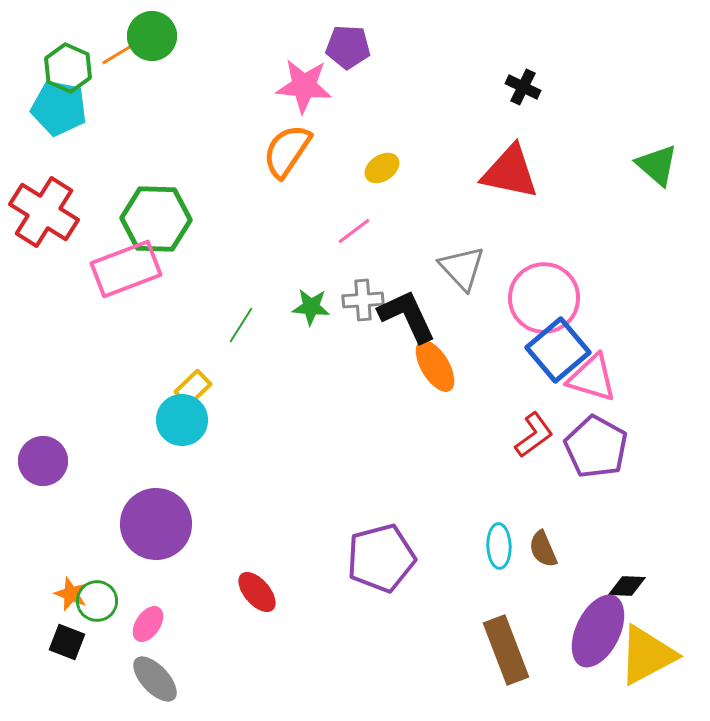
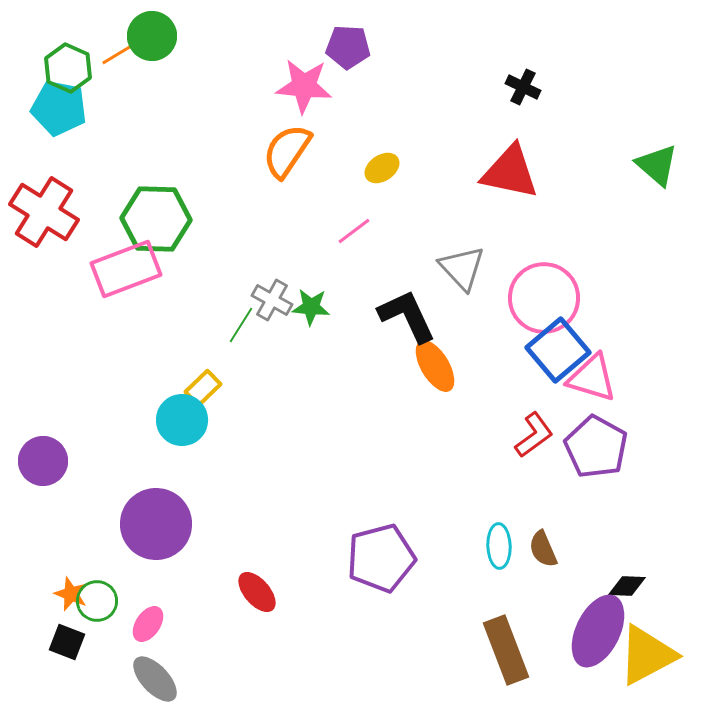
gray cross at (363, 300): moved 91 px left; rotated 33 degrees clockwise
yellow rectangle at (193, 388): moved 10 px right
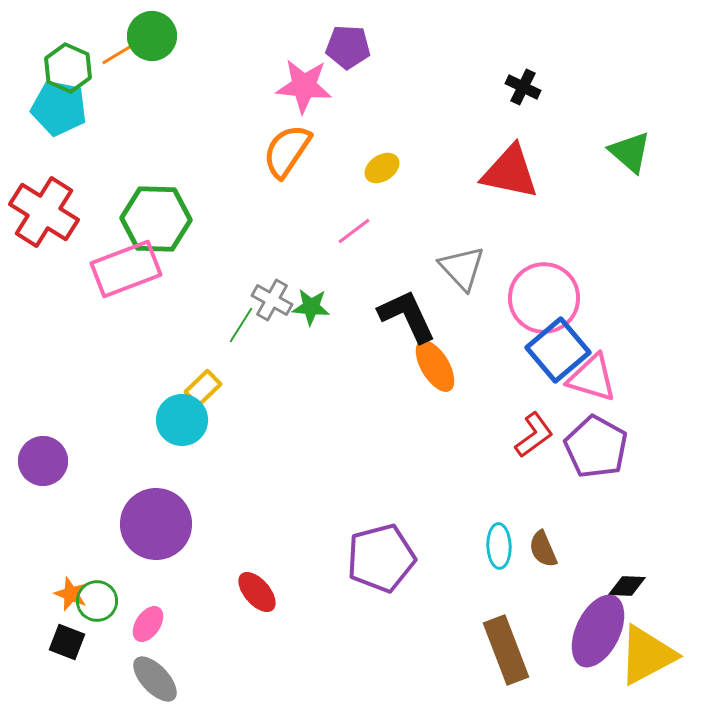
green triangle at (657, 165): moved 27 px left, 13 px up
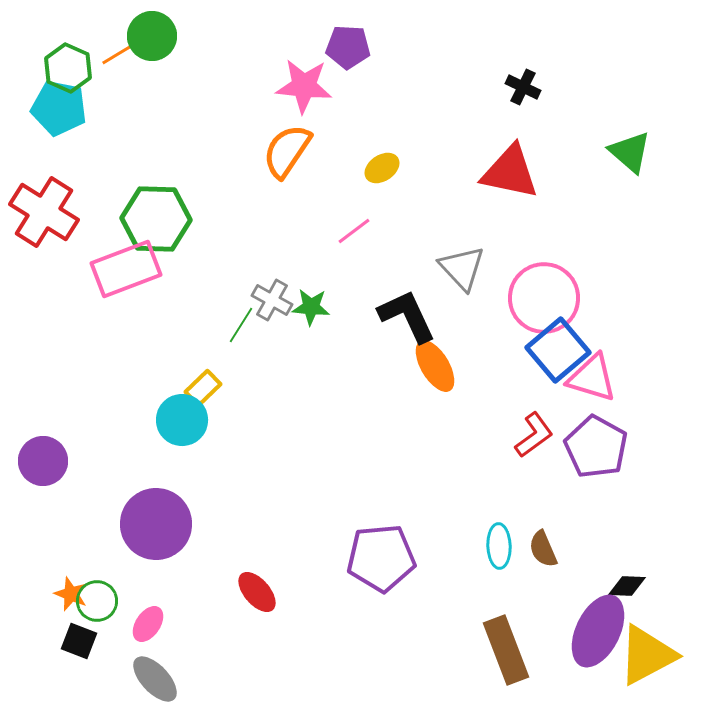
purple pentagon at (381, 558): rotated 10 degrees clockwise
black square at (67, 642): moved 12 px right, 1 px up
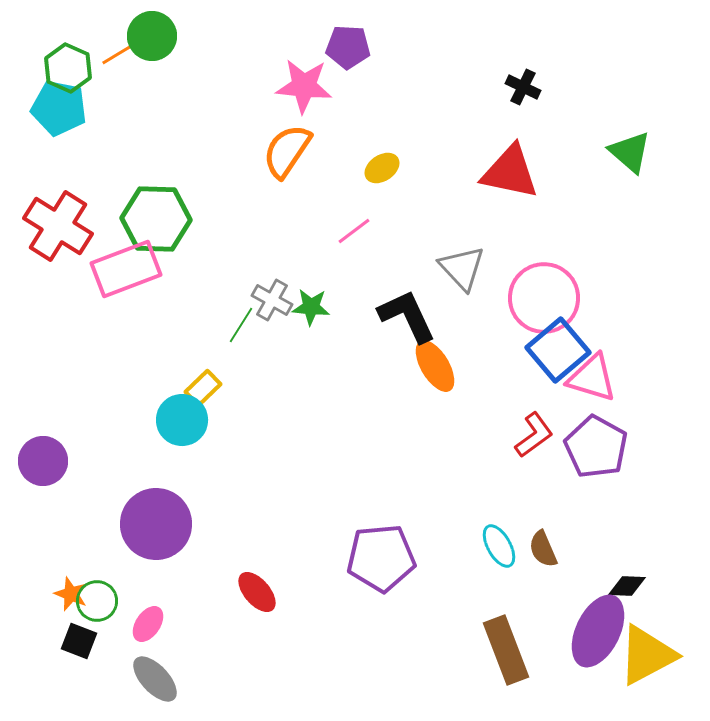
red cross at (44, 212): moved 14 px right, 14 px down
cyan ellipse at (499, 546): rotated 27 degrees counterclockwise
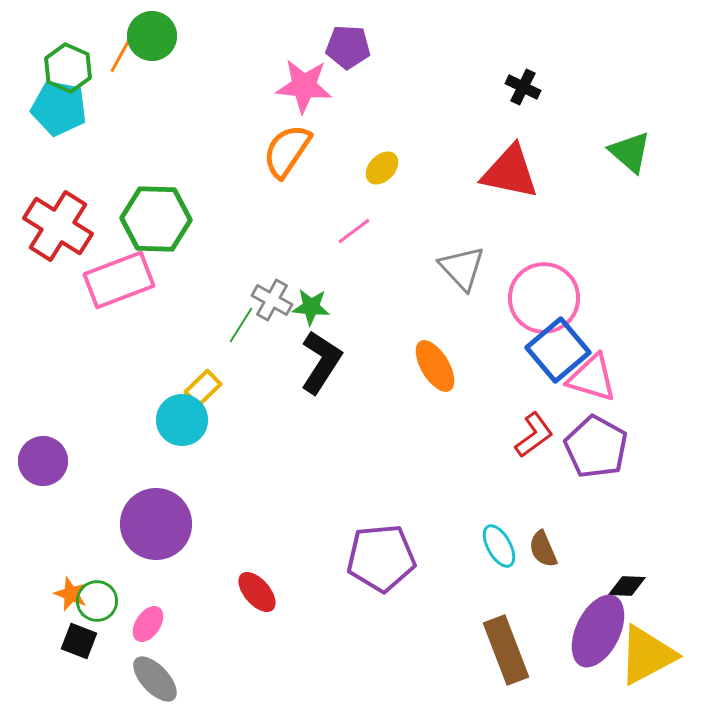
orange line at (123, 51): rotated 30 degrees counterclockwise
yellow ellipse at (382, 168): rotated 12 degrees counterclockwise
pink rectangle at (126, 269): moved 7 px left, 11 px down
black L-shape at (407, 316): moved 86 px left, 46 px down; rotated 58 degrees clockwise
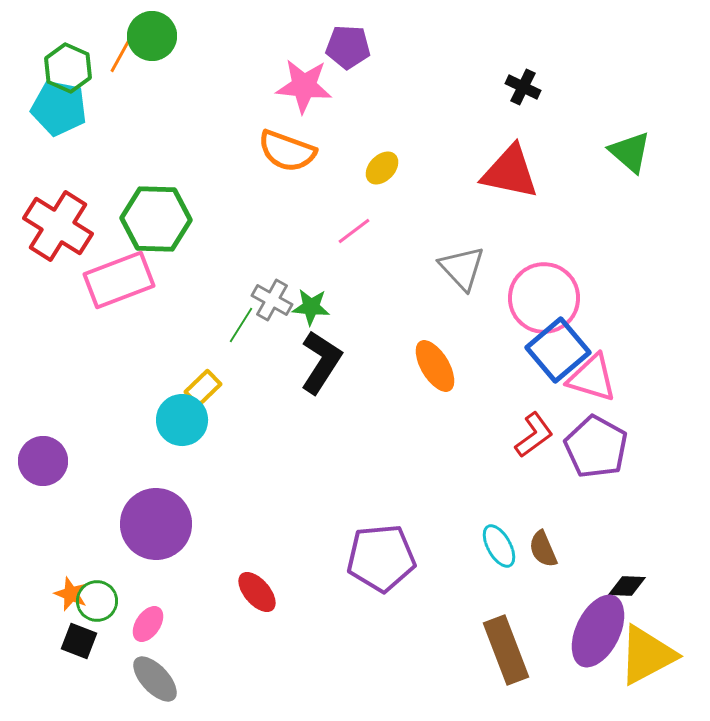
orange semicircle at (287, 151): rotated 104 degrees counterclockwise
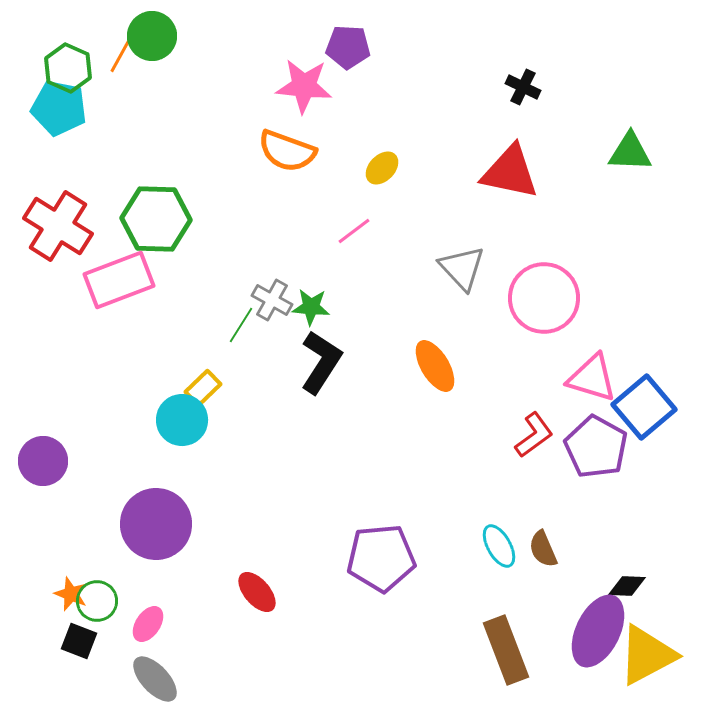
green triangle at (630, 152): rotated 39 degrees counterclockwise
blue square at (558, 350): moved 86 px right, 57 px down
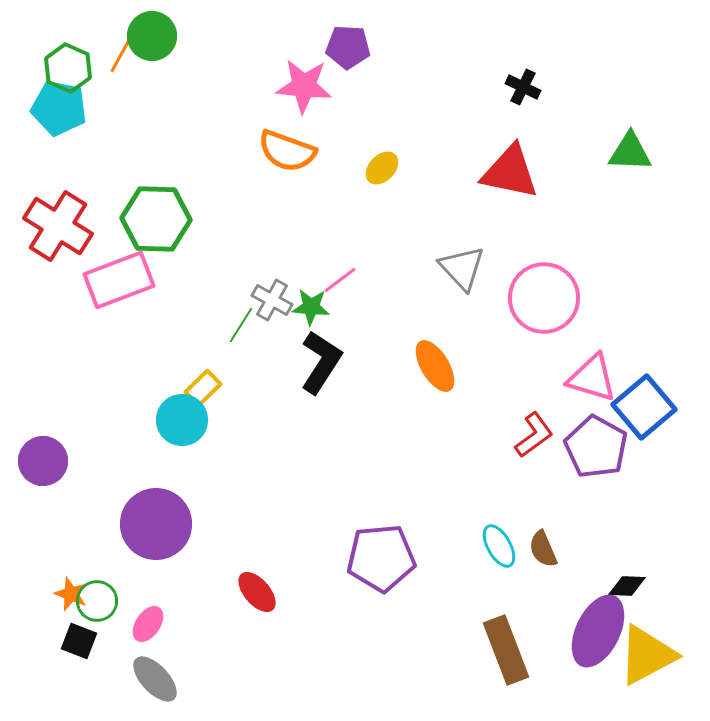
pink line at (354, 231): moved 14 px left, 49 px down
